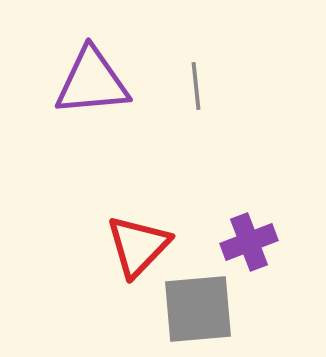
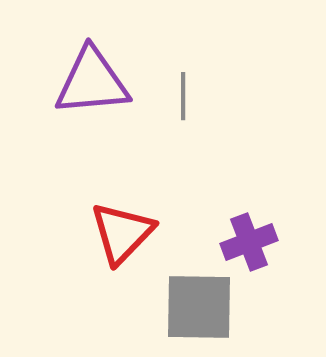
gray line: moved 13 px left, 10 px down; rotated 6 degrees clockwise
red triangle: moved 16 px left, 13 px up
gray square: moved 1 px right, 2 px up; rotated 6 degrees clockwise
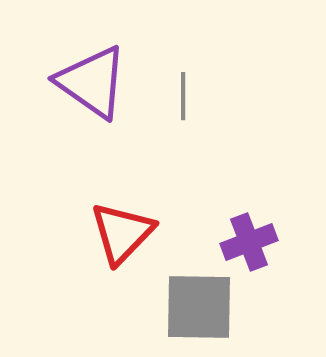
purple triangle: rotated 40 degrees clockwise
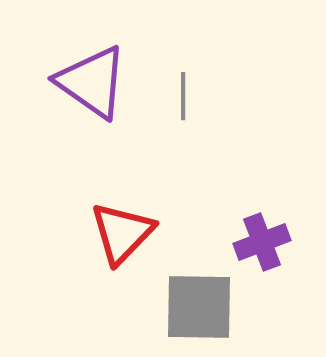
purple cross: moved 13 px right
